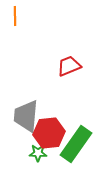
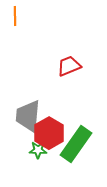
gray trapezoid: moved 2 px right
red hexagon: rotated 24 degrees counterclockwise
green star: moved 3 px up
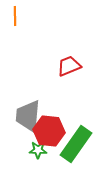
red hexagon: moved 2 px up; rotated 24 degrees counterclockwise
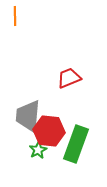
red trapezoid: moved 12 px down
green rectangle: rotated 15 degrees counterclockwise
green star: rotated 30 degrees counterclockwise
